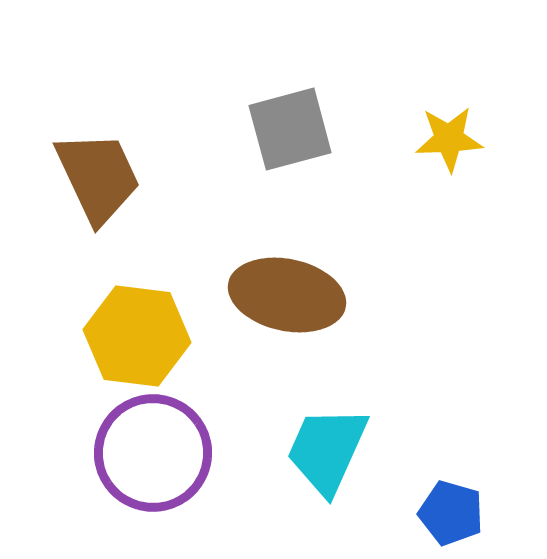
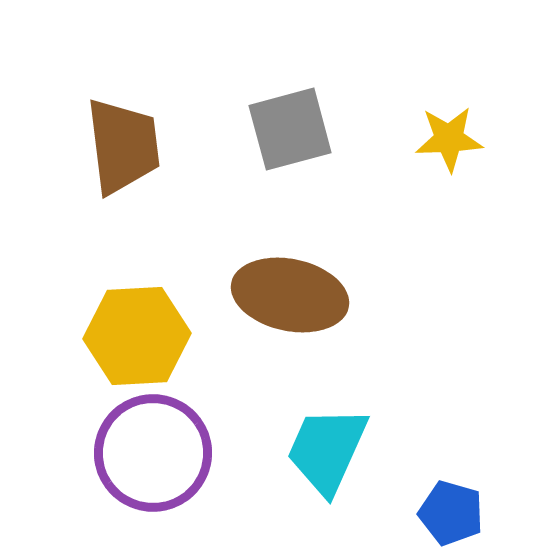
brown trapezoid: moved 25 px right, 31 px up; rotated 18 degrees clockwise
brown ellipse: moved 3 px right
yellow hexagon: rotated 10 degrees counterclockwise
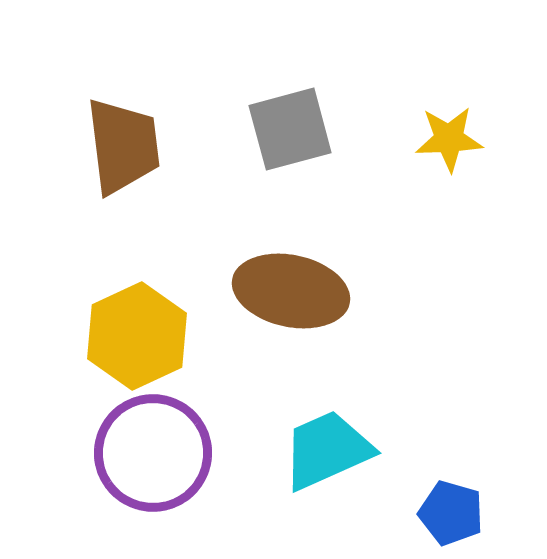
brown ellipse: moved 1 px right, 4 px up
yellow hexagon: rotated 22 degrees counterclockwise
cyan trapezoid: rotated 42 degrees clockwise
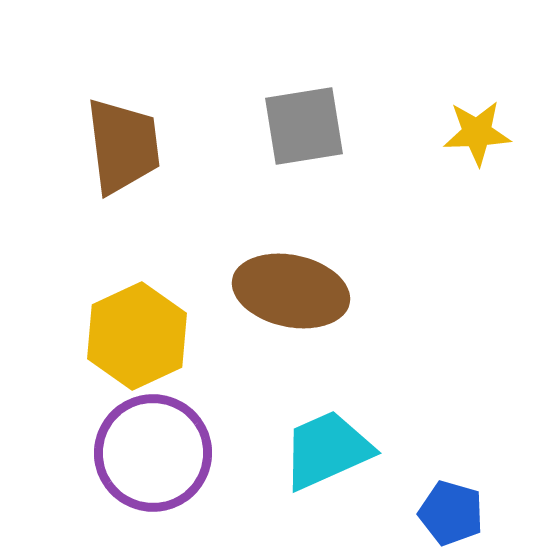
gray square: moved 14 px right, 3 px up; rotated 6 degrees clockwise
yellow star: moved 28 px right, 6 px up
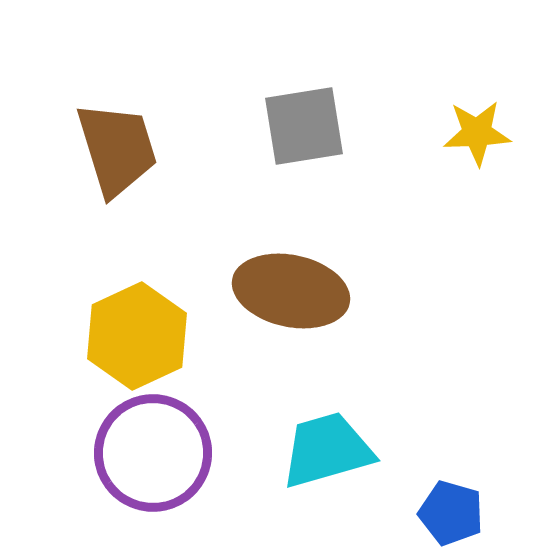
brown trapezoid: moved 6 px left, 3 px down; rotated 10 degrees counterclockwise
cyan trapezoid: rotated 8 degrees clockwise
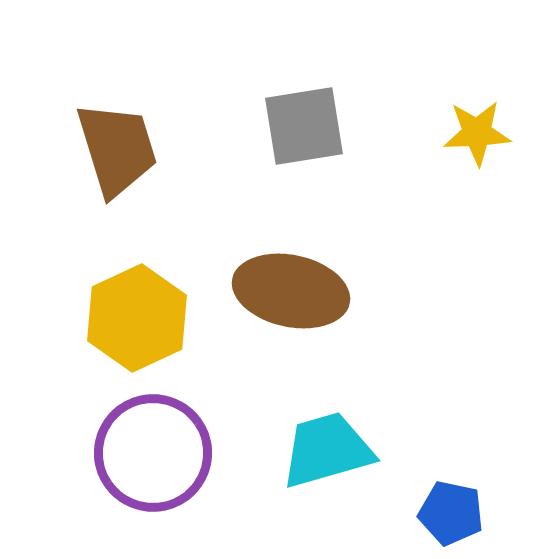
yellow hexagon: moved 18 px up
blue pentagon: rotated 4 degrees counterclockwise
